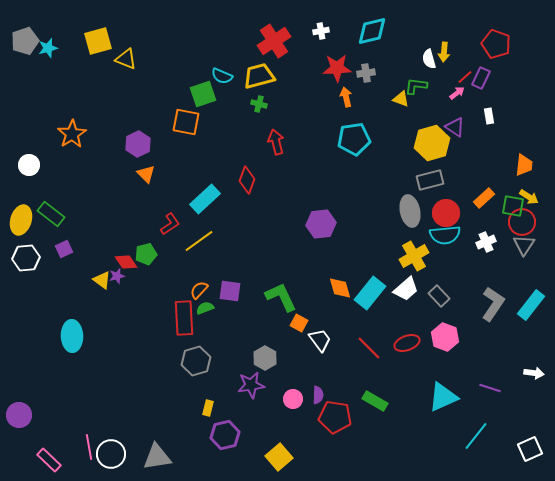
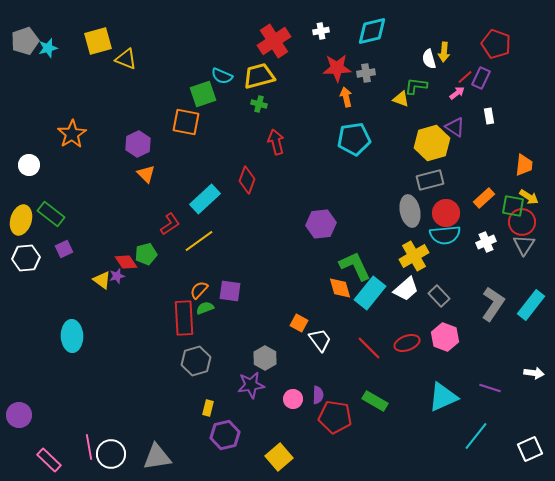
green L-shape at (281, 297): moved 74 px right, 31 px up
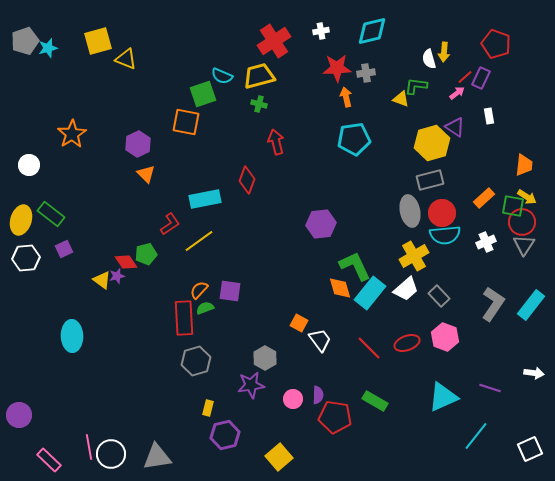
yellow arrow at (529, 197): moved 2 px left
cyan rectangle at (205, 199): rotated 32 degrees clockwise
red circle at (446, 213): moved 4 px left
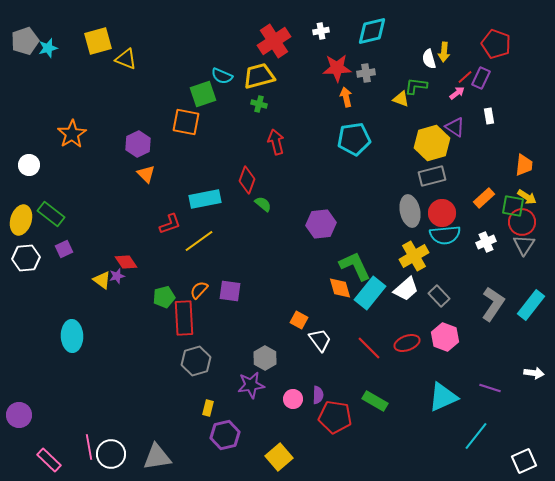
gray rectangle at (430, 180): moved 2 px right, 4 px up
red L-shape at (170, 224): rotated 15 degrees clockwise
green pentagon at (146, 254): moved 18 px right, 43 px down
green semicircle at (205, 308): moved 58 px right, 104 px up; rotated 60 degrees clockwise
orange square at (299, 323): moved 3 px up
white square at (530, 449): moved 6 px left, 12 px down
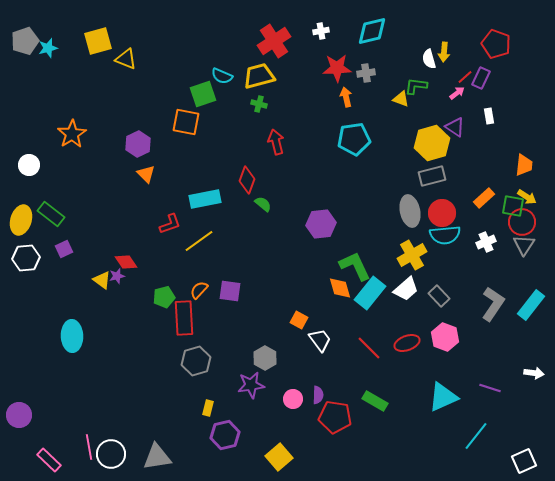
yellow cross at (414, 256): moved 2 px left, 1 px up
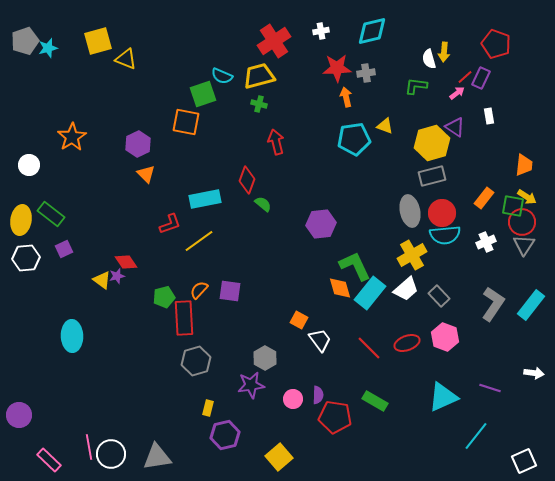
yellow triangle at (401, 99): moved 16 px left, 27 px down
orange star at (72, 134): moved 3 px down
orange rectangle at (484, 198): rotated 10 degrees counterclockwise
yellow ellipse at (21, 220): rotated 8 degrees counterclockwise
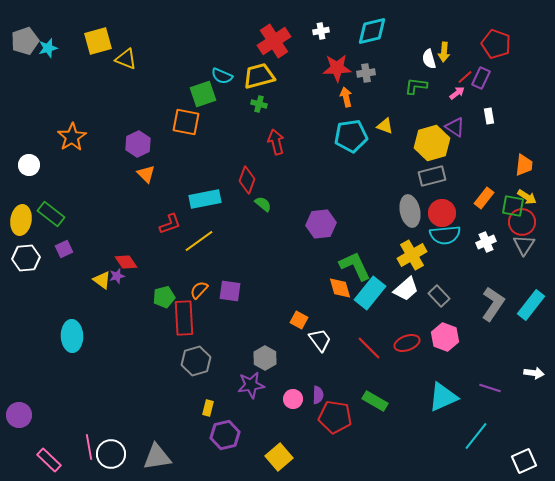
cyan pentagon at (354, 139): moved 3 px left, 3 px up
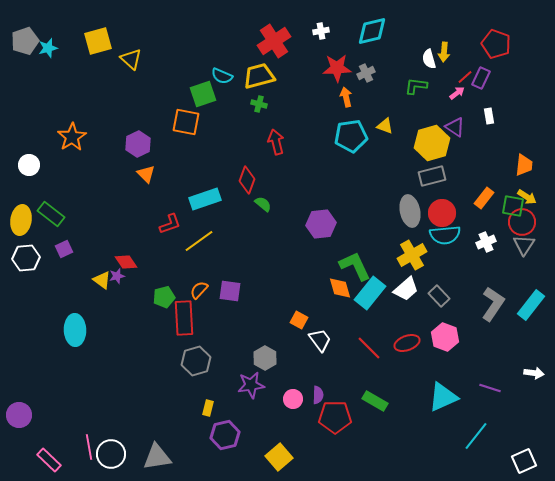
yellow triangle at (126, 59): moved 5 px right; rotated 20 degrees clockwise
gray cross at (366, 73): rotated 18 degrees counterclockwise
cyan rectangle at (205, 199): rotated 8 degrees counterclockwise
cyan ellipse at (72, 336): moved 3 px right, 6 px up
red pentagon at (335, 417): rotated 8 degrees counterclockwise
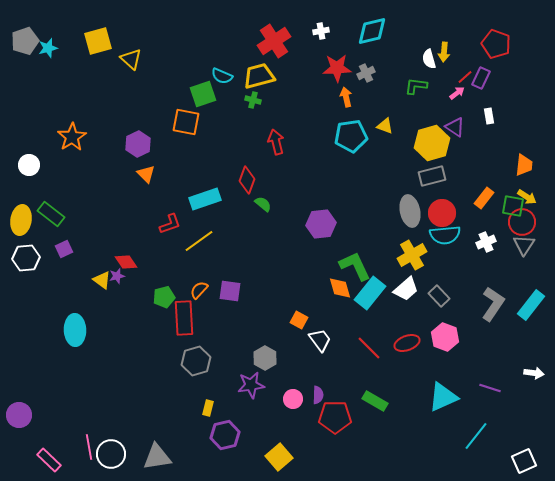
green cross at (259, 104): moved 6 px left, 4 px up
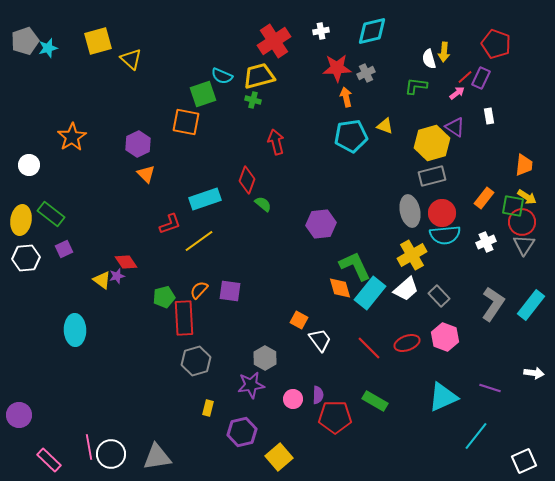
purple hexagon at (225, 435): moved 17 px right, 3 px up
